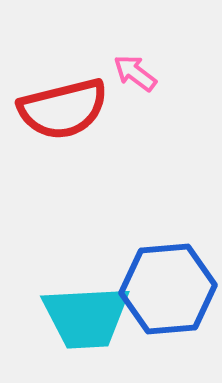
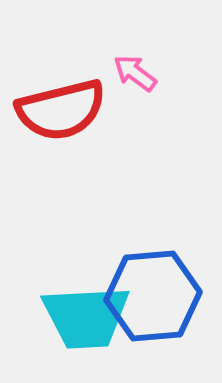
red semicircle: moved 2 px left, 1 px down
blue hexagon: moved 15 px left, 7 px down
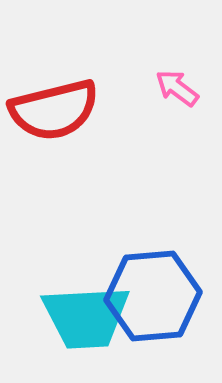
pink arrow: moved 42 px right, 15 px down
red semicircle: moved 7 px left
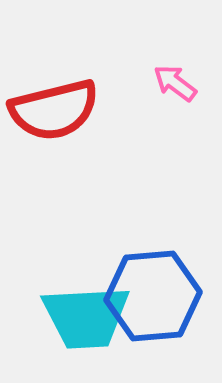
pink arrow: moved 2 px left, 5 px up
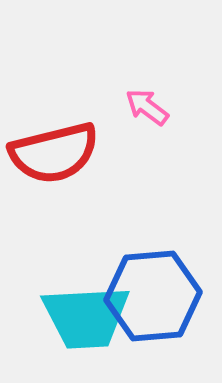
pink arrow: moved 28 px left, 24 px down
red semicircle: moved 43 px down
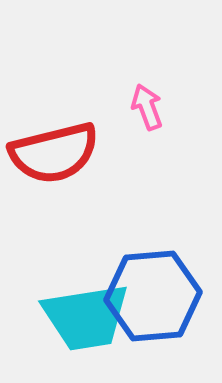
pink arrow: rotated 33 degrees clockwise
cyan trapezoid: rotated 6 degrees counterclockwise
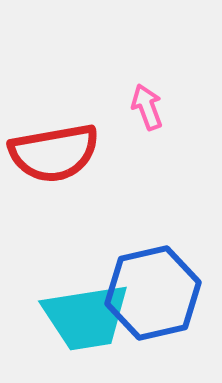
red semicircle: rotated 4 degrees clockwise
blue hexagon: moved 3 px up; rotated 8 degrees counterclockwise
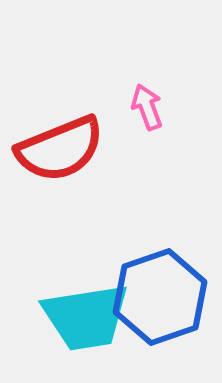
red semicircle: moved 6 px right, 4 px up; rotated 12 degrees counterclockwise
blue hexagon: moved 7 px right, 4 px down; rotated 6 degrees counterclockwise
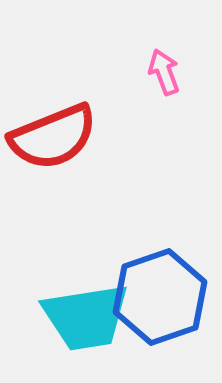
pink arrow: moved 17 px right, 35 px up
red semicircle: moved 7 px left, 12 px up
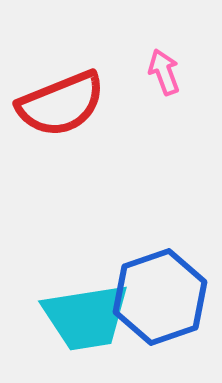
red semicircle: moved 8 px right, 33 px up
